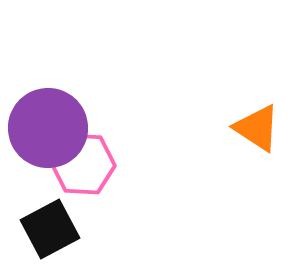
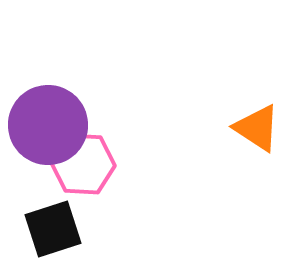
purple circle: moved 3 px up
black square: moved 3 px right; rotated 10 degrees clockwise
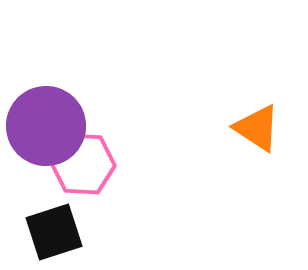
purple circle: moved 2 px left, 1 px down
black square: moved 1 px right, 3 px down
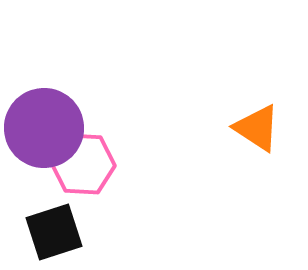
purple circle: moved 2 px left, 2 px down
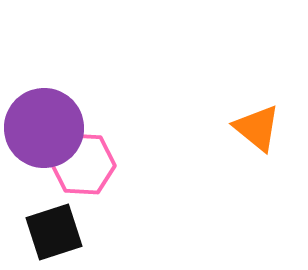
orange triangle: rotated 6 degrees clockwise
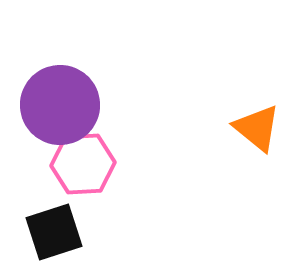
purple circle: moved 16 px right, 23 px up
pink hexagon: rotated 6 degrees counterclockwise
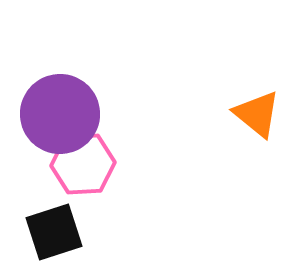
purple circle: moved 9 px down
orange triangle: moved 14 px up
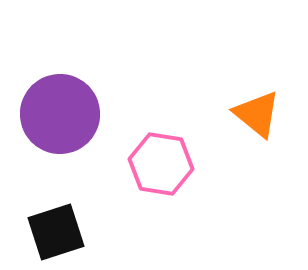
pink hexagon: moved 78 px right; rotated 12 degrees clockwise
black square: moved 2 px right
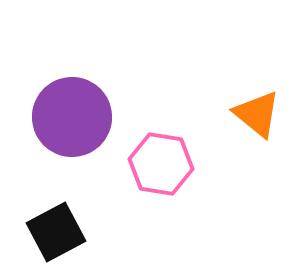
purple circle: moved 12 px right, 3 px down
black square: rotated 10 degrees counterclockwise
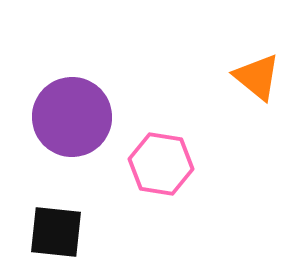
orange triangle: moved 37 px up
black square: rotated 34 degrees clockwise
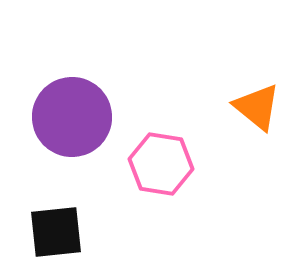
orange triangle: moved 30 px down
black square: rotated 12 degrees counterclockwise
